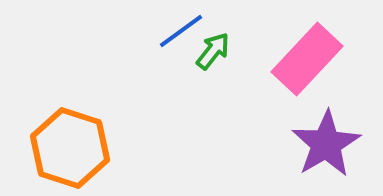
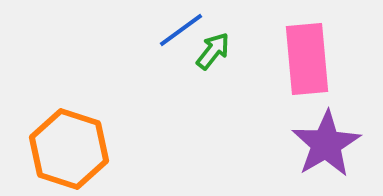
blue line: moved 1 px up
pink rectangle: rotated 48 degrees counterclockwise
orange hexagon: moved 1 px left, 1 px down
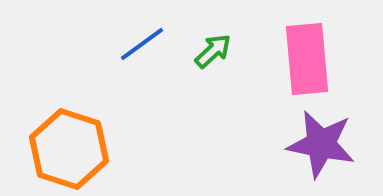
blue line: moved 39 px left, 14 px down
green arrow: rotated 9 degrees clockwise
purple star: moved 5 px left; rotated 30 degrees counterclockwise
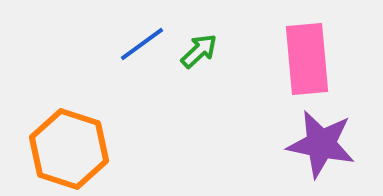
green arrow: moved 14 px left
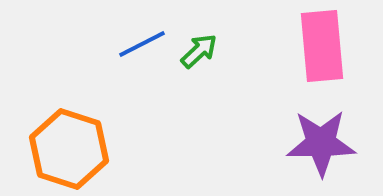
blue line: rotated 9 degrees clockwise
pink rectangle: moved 15 px right, 13 px up
purple star: moved 1 px up; rotated 12 degrees counterclockwise
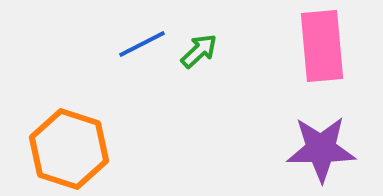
purple star: moved 6 px down
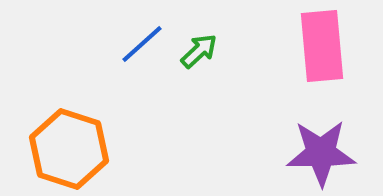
blue line: rotated 15 degrees counterclockwise
purple star: moved 4 px down
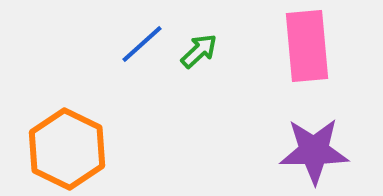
pink rectangle: moved 15 px left
orange hexagon: moved 2 px left; rotated 8 degrees clockwise
purple star: moved 7 px left, 2 px up
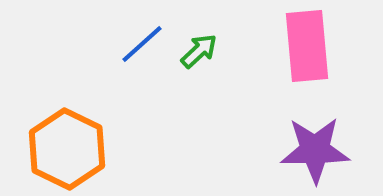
purple star: moved 1 px right, 1 px up
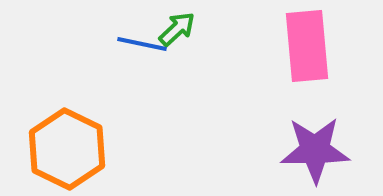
blue line: rotated 54 degrees clockwise
green arrow: moved 22 px left, 22 px up
